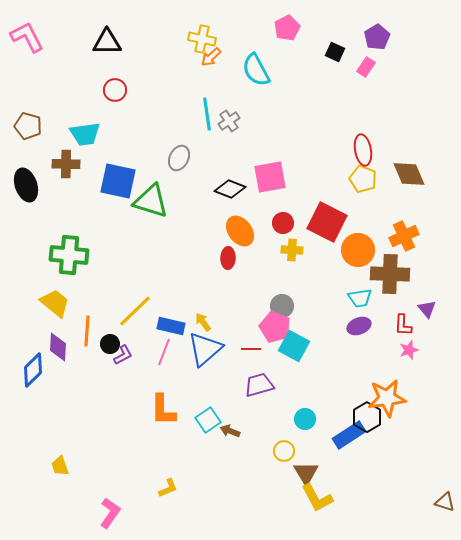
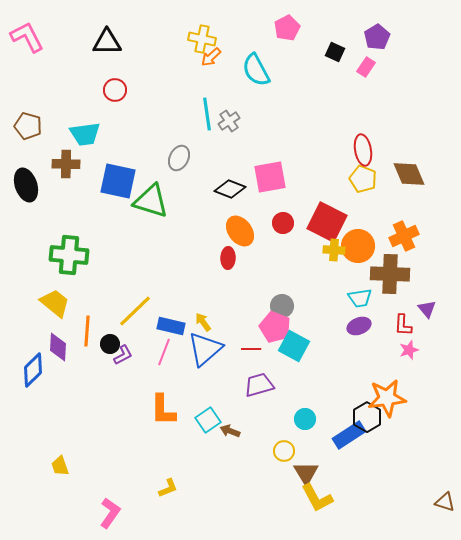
yellow cross at (292, 250): moved 42 px right
orange circle at (358, 250): moved 4 px up
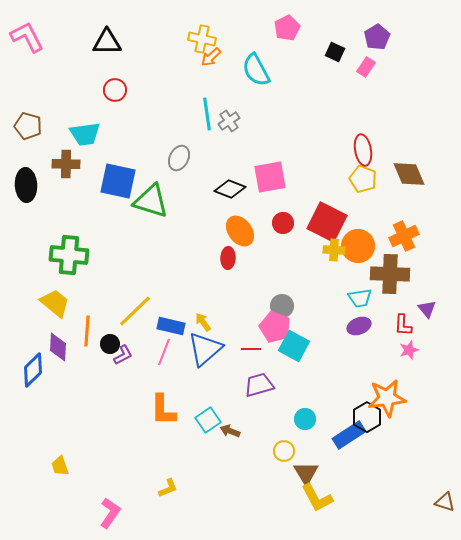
black ellipse at (26, 185): rotated 16 degrees clockwise
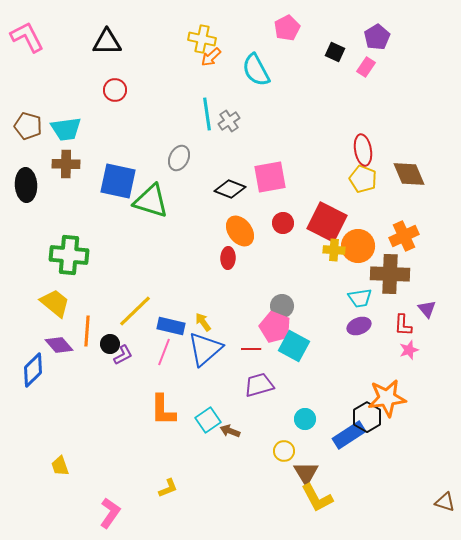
cyan trapezoid at (85, 134): moved 19 px left, 5 px up
purple diamond at (58, 347): moved 1 px right, 2 px up; rotated 44 degrees counterclockwise
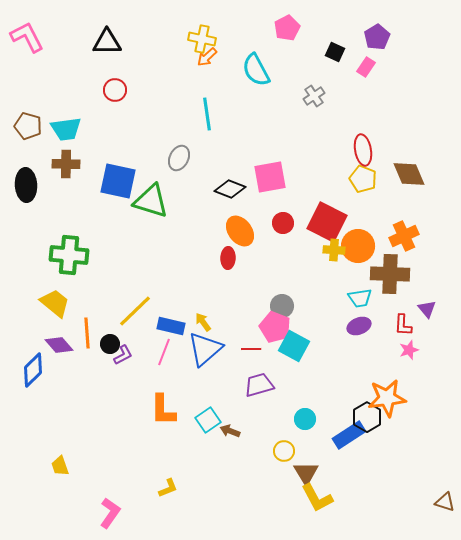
orange arrow at (211, 57): moved 4 px left
gray cross at (229, 121): moved 85 px right, 25 px up
orange line at (87, 331): moved 2 px down; rotated 8 degrees counterclockwise
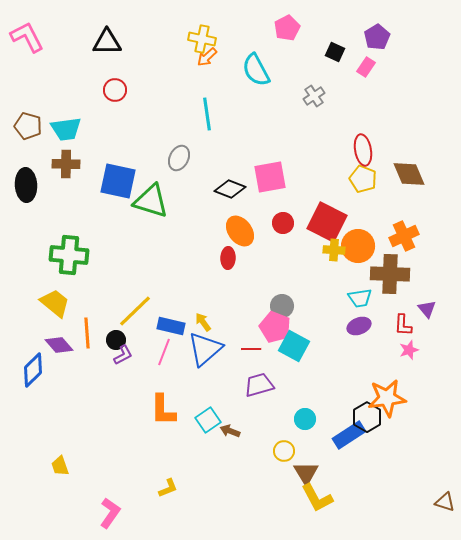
black circle at (110, 344): moved 6 px right, 4 px up
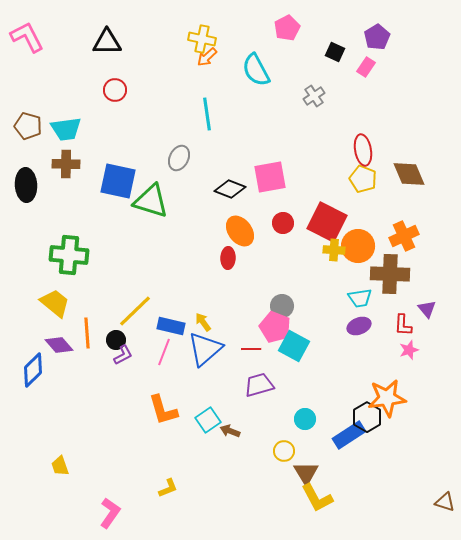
orange L-shape at (163, 410): rotated 16 degrees counterclockwise
